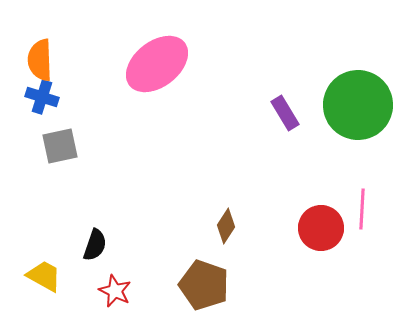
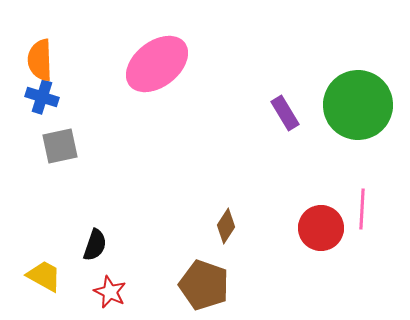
red star: moved 5 px left, 1 px down
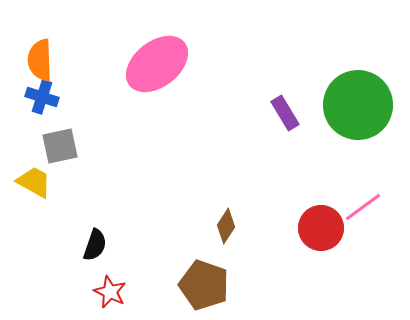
pink line: moved 1 px right, 2 px up; rotated 51 degrees clockwise
yellow trapezoid: moved 10 px left, 94 px up
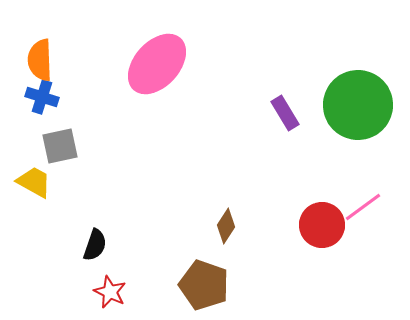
pink ellipse: rotated 10 degrees counterclockwise
red circle: moved 1 px right, 3 px up
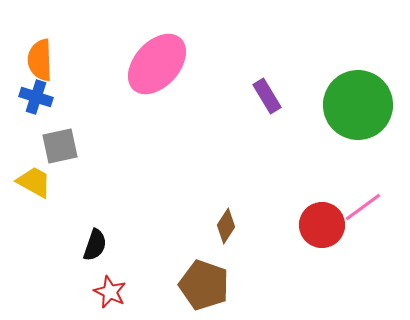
blue cross: moved 6 px left
purple rectangle: moved 18 px left, 17 px up
